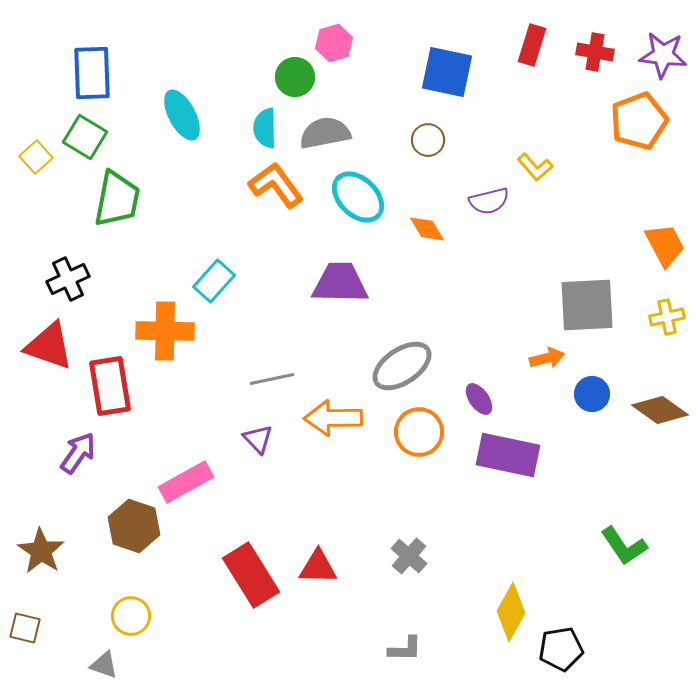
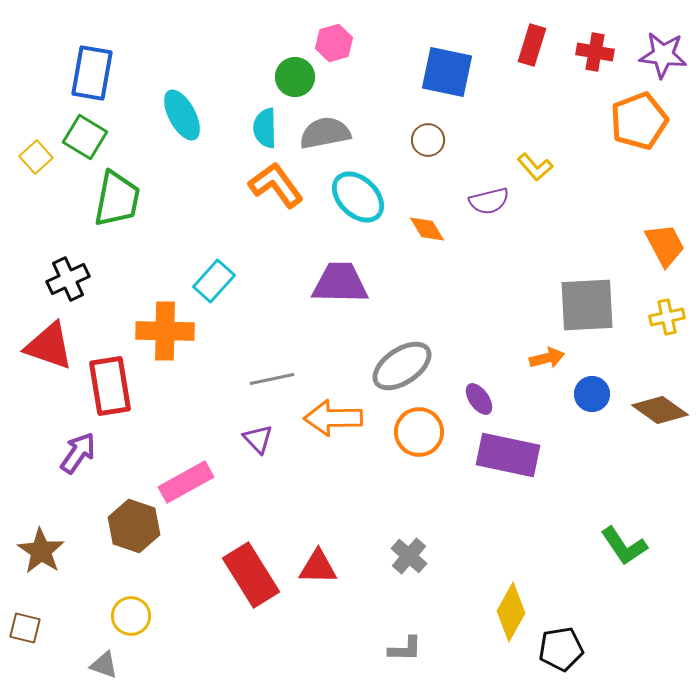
blue rectangle at (92, 73): rotated 12 degrees clockwise
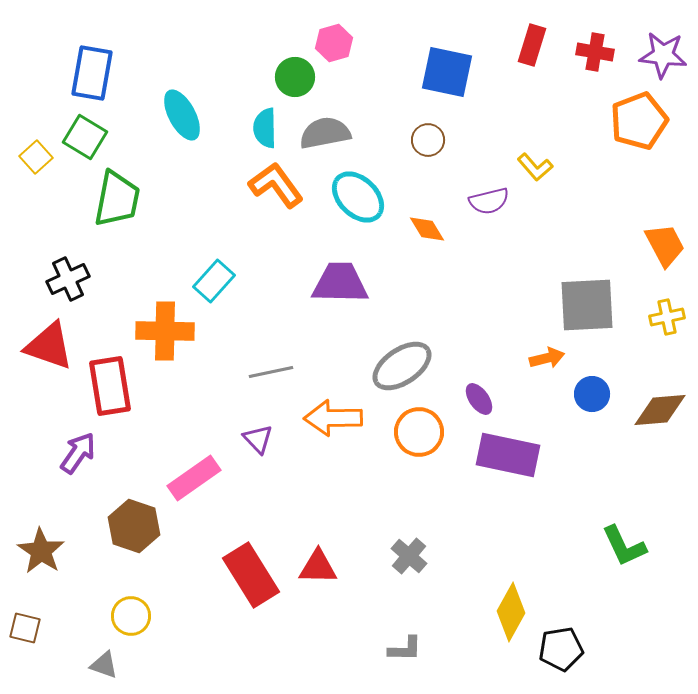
gray line at (272, 379): moved 1 px left, 7 px up
brown diamond at (660, 410): rotated 40 degrees counterclockwise
pink rectangle at (186, 482): moved 8 px right, 4 px up; rotated 6 degrees counterclockwise
green L-shape at (624, 546): rotated 9 degrees clockwise
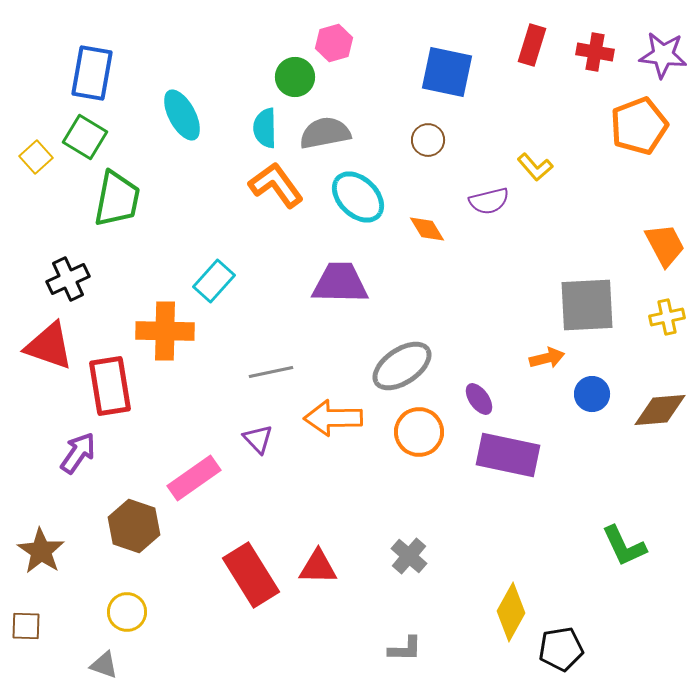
orange pentagon at (639, 121): moved 5 px down
yellow circle at (131, 616): moved 4 px left, 4 px up
brown square at (25, 628): moved 1 px right, 2 px up; rotated 12 degrees counterclockwise
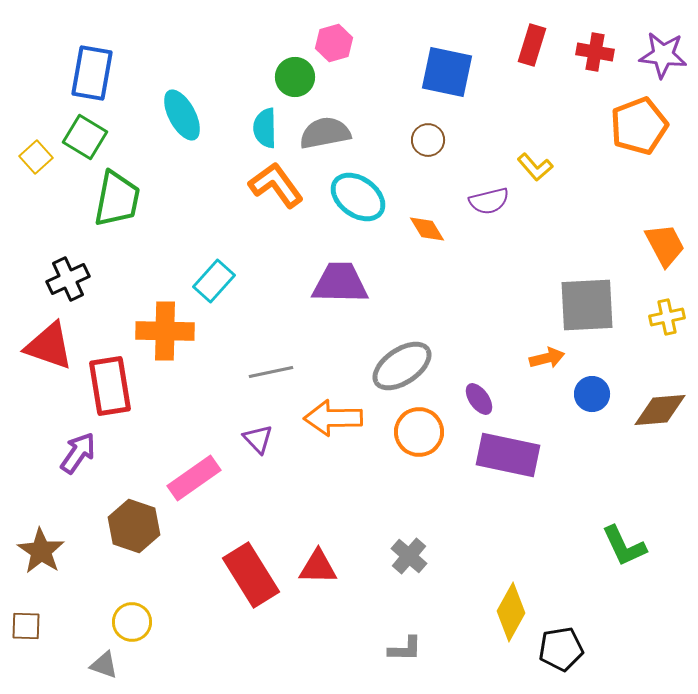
cyan ellipse at (358, 197): rotated 8 degrees counterclockwise
yellow circle at (127, 612): moved 5 px right, 10 px down
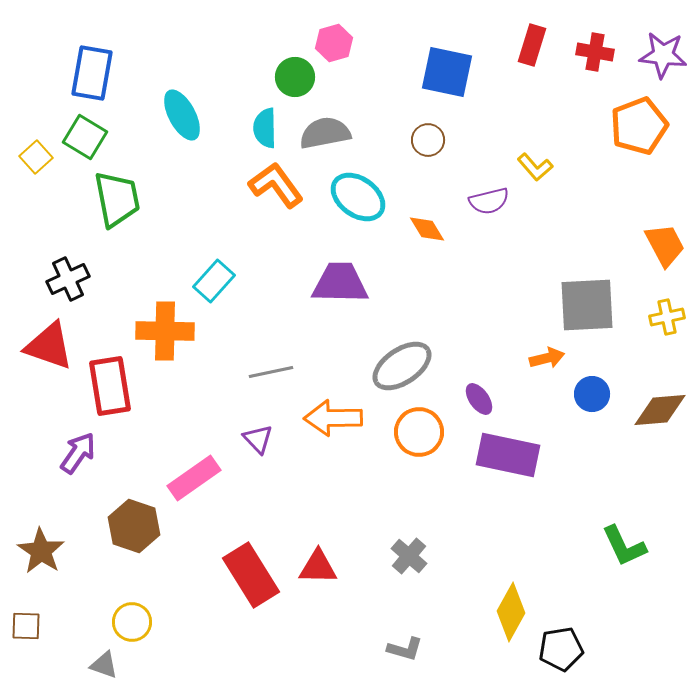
green trapezoid at (117, 199): rotated 22 degrees counterclockwise
gray L-shape at (405, 649): rotated 15 degrees clockwise
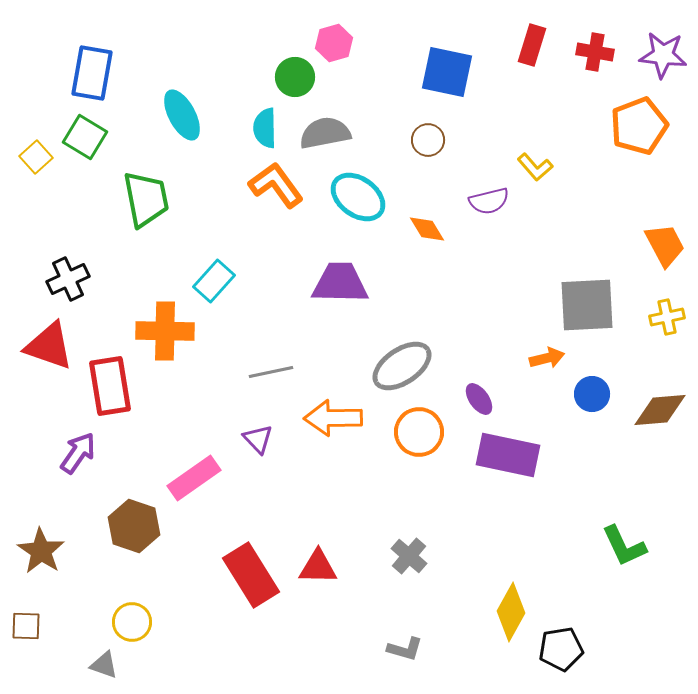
green trapezoid at (117, 199): moved 29 px right
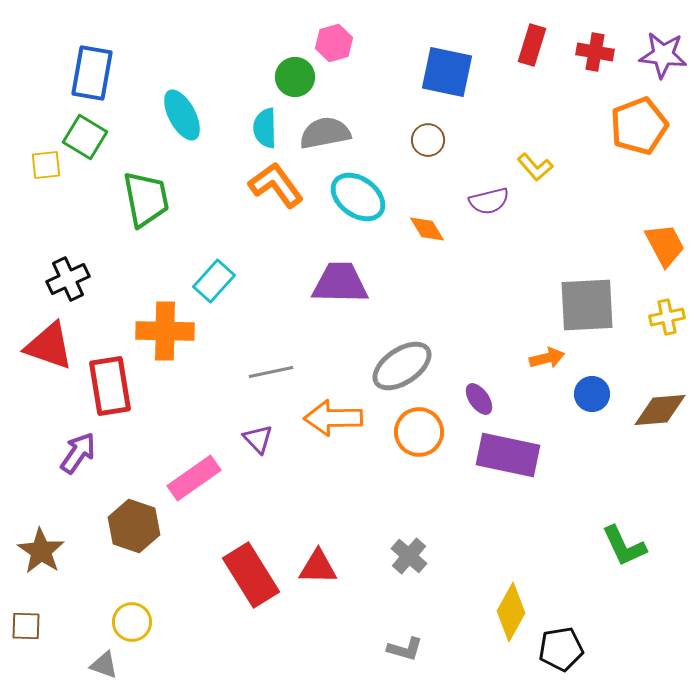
yellow square at (36, 157): moved 10 px right, 8 px down; rotated 36 degrees clockwise
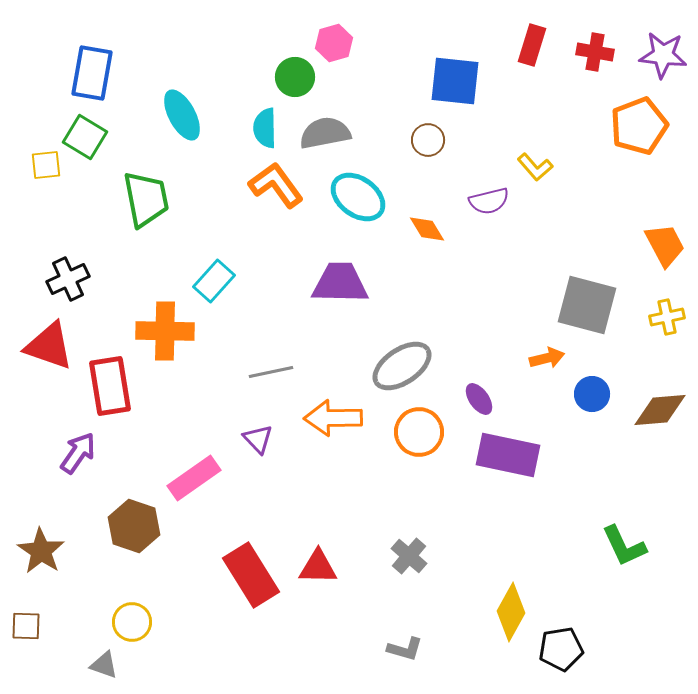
blue square at (447, 72): moved 8 px right, 9 px down; rotated 6 degrees counterclockwise
gray square at (587, 305): rotated 18 degrees clockwise
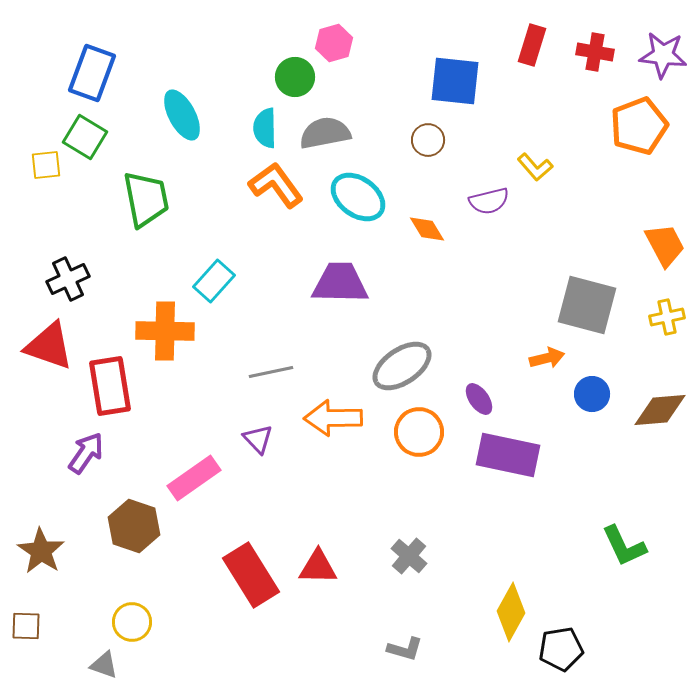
blue rectangle at (92, 73): rotated 10 degrees clockwise
purple arrow at (78, 453): moved 8 px right
